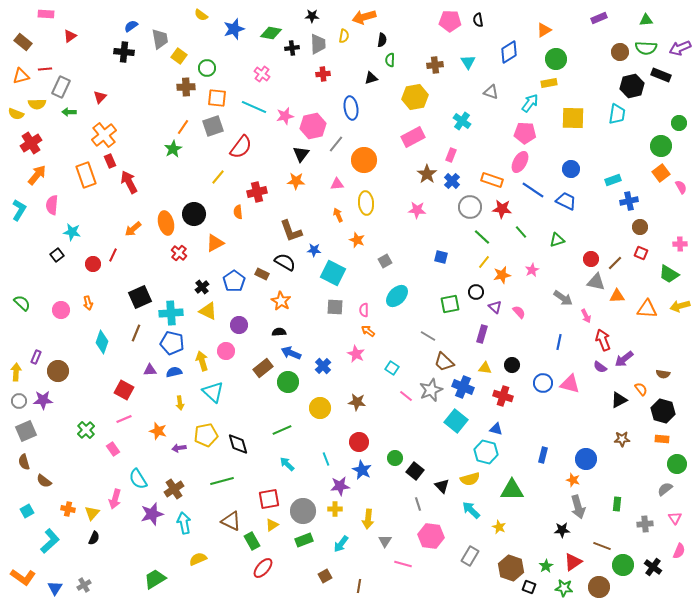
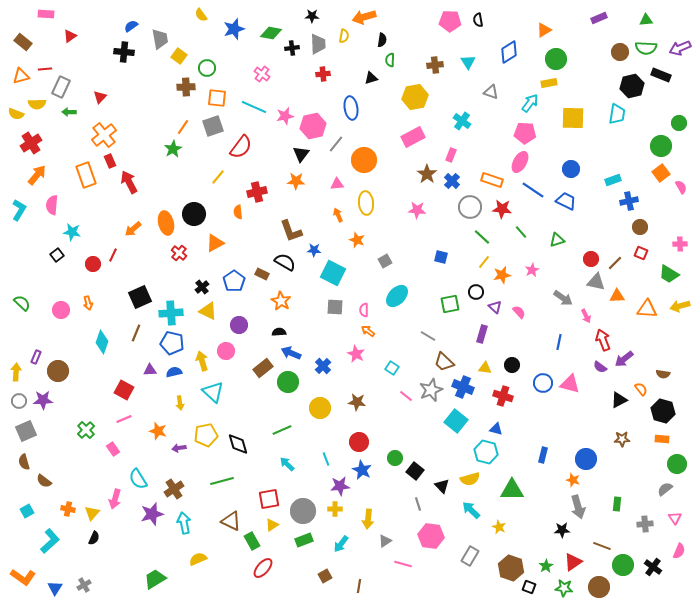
yellow semicircle at (201, 15): rotated 16 degrees clockwise
gray triangle at (385, 541): rotated 24 degrees clockwise
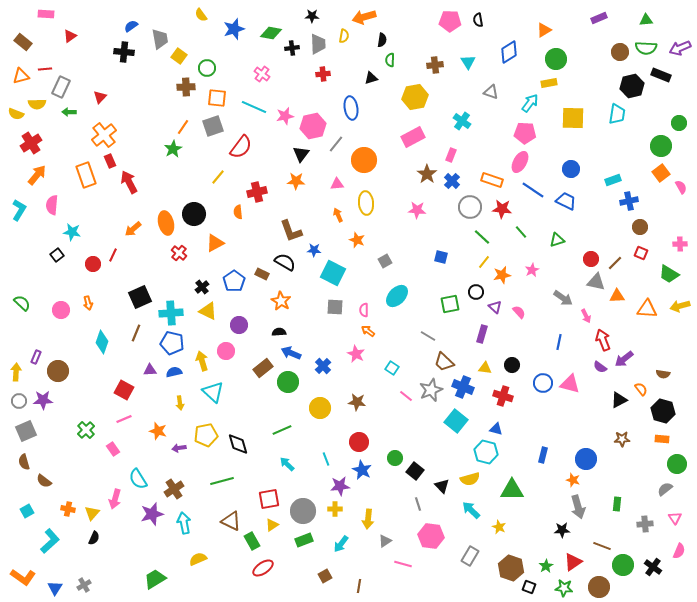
red ellipse at (263, 568): rotated 15 degrees clockwise
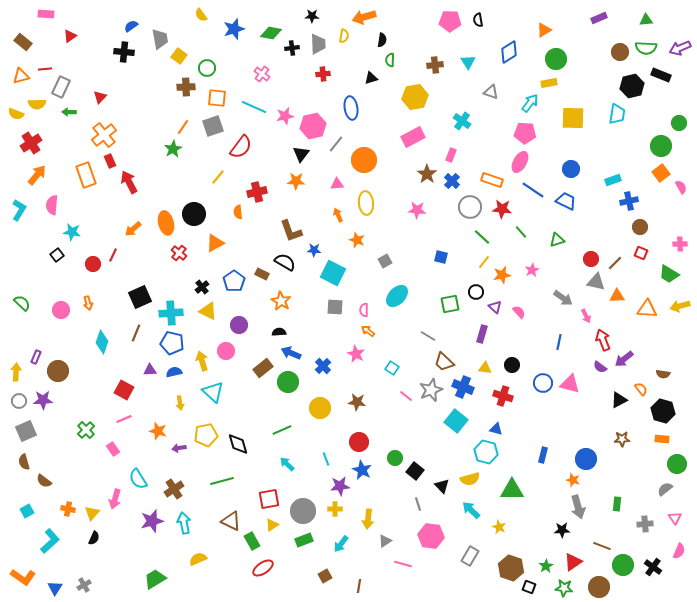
purple star at (152, 514): moved 7 px down
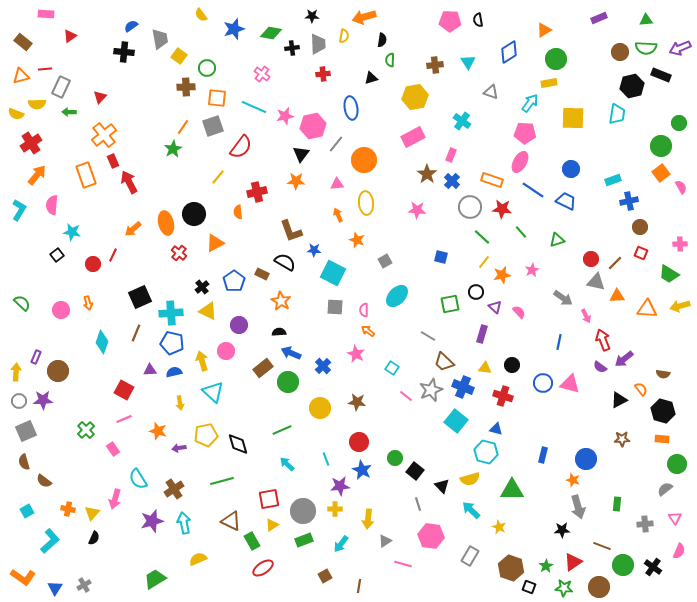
red rectangle at (110, 161): moved 3 px right
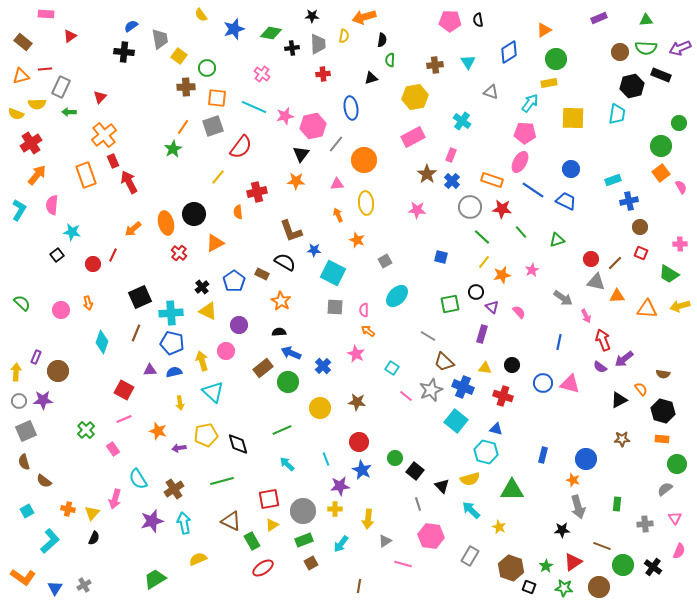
purple triangle at (495, 307): moved 3 px left
brown square at (325, 576): moved 14 px left, 13 px up
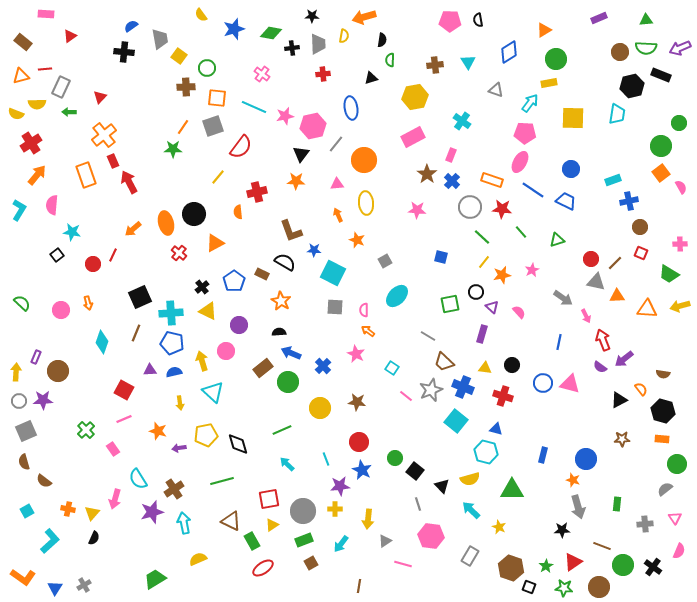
gray triangle at (491, 92): moved 5 px right, 2 px up
green star at (173, 149): rotated 30 degrees clockwise
purple star at (152, 521): moved 9 px up
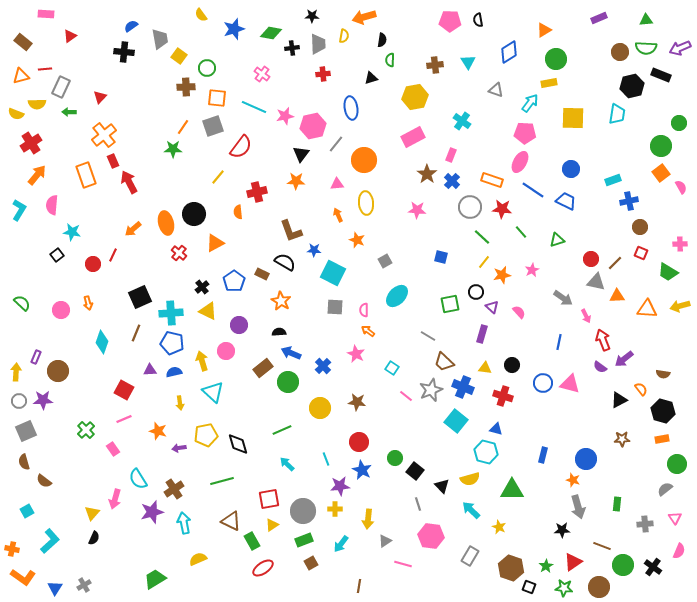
green trapezoid at (669, 274): moved 1 px left, 2 px up
orange rectangle at (662, 439): rotated 16 degrees counterclockwise
orange cross at (68, 509): moved 56 px left, 40 px down
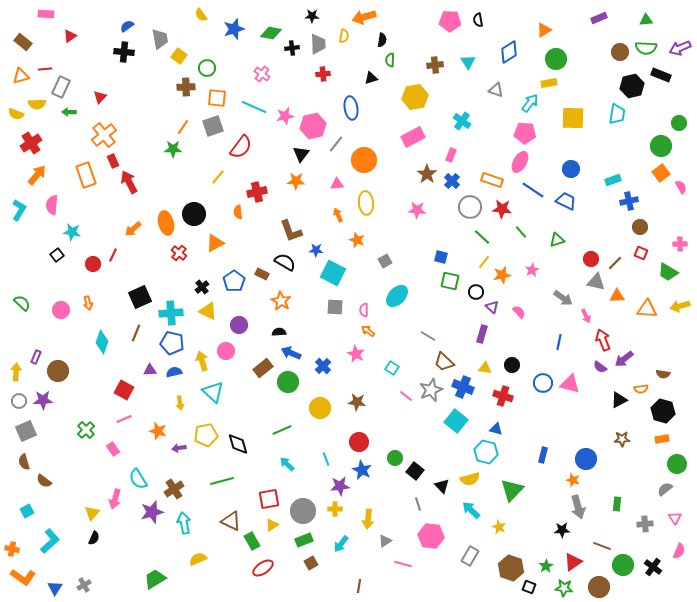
blue semicircle at (131, 26): moved 4 px left
blue star at (314, 250): moved 2 px right
green square at (450, 304): moved 23 px up; rotated 24 degrees clockwise
orange semicircle at (641, 389): rotated 120 degrees clockwise
green triangle at (512, 490): rotated 45 degrees counterclockwise
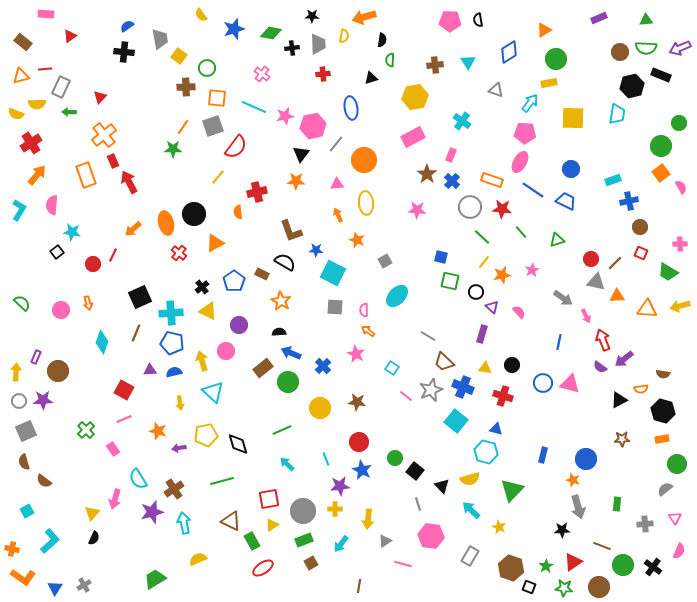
red semicircle at (241, 147): moved 5 px left
black square at (57, 255): moved 3 px up
